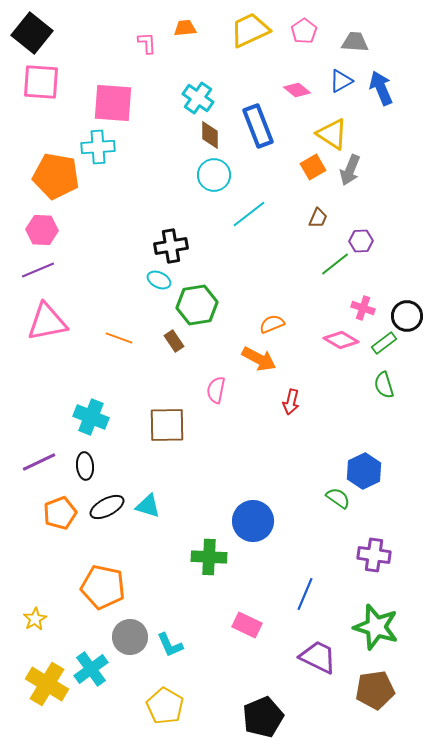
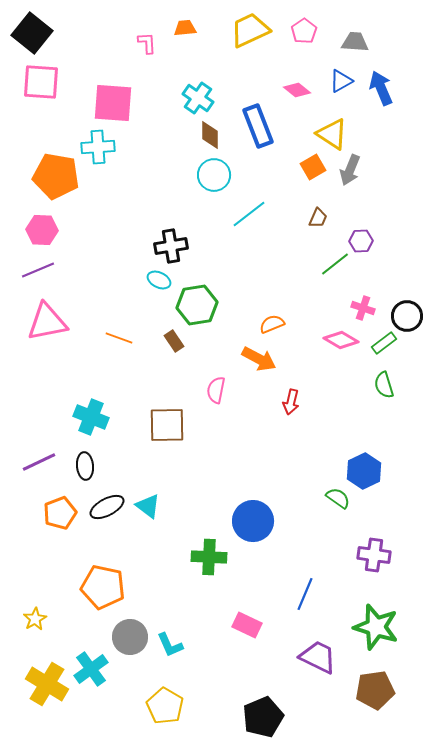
cyan triangle at (148, 506): rotated 20 degrees clockwise
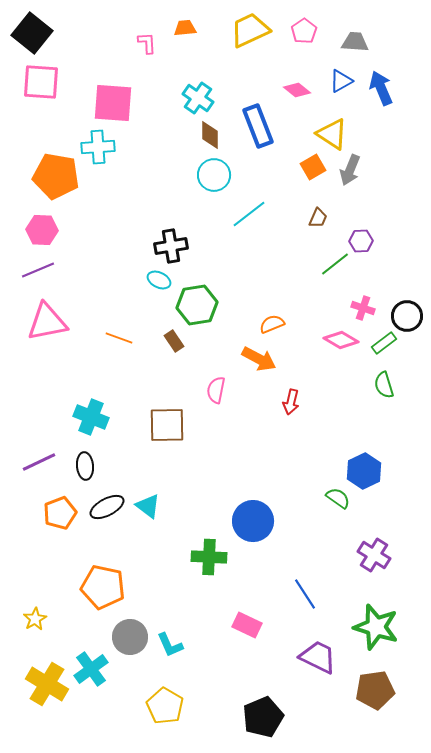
purple cross at (374, 555): rotated 24 degrees clockwise
blue line at (305, 594): rotated 56 degrees counterclockwise
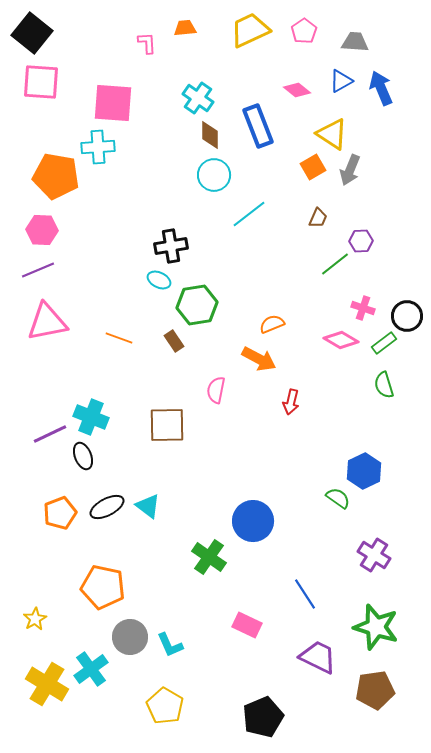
purple line at (39, 462): moved 11 px right, 28 px up
black ellipse at (85, 466): moved 2 px left, 10 px up; rotated 16 degrees counterclockwise
green cross at (209, 557): rotated 32 degrees clockwise
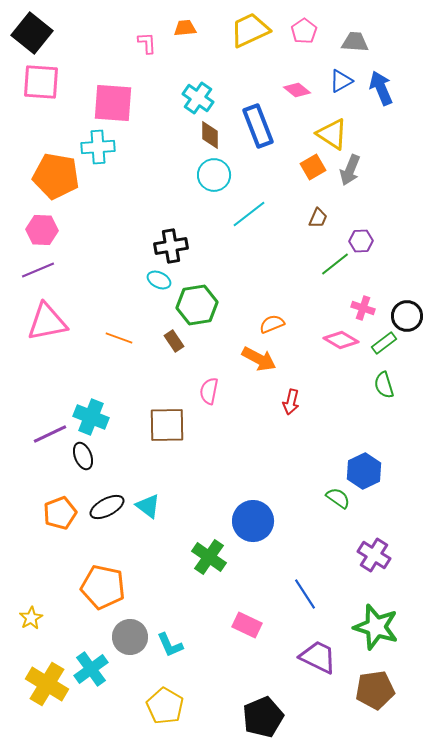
pink semicircle at (216, 390): moved 7 px left, 1 px down
yellow star at (35, 619): moved 4 px left, 1 px up
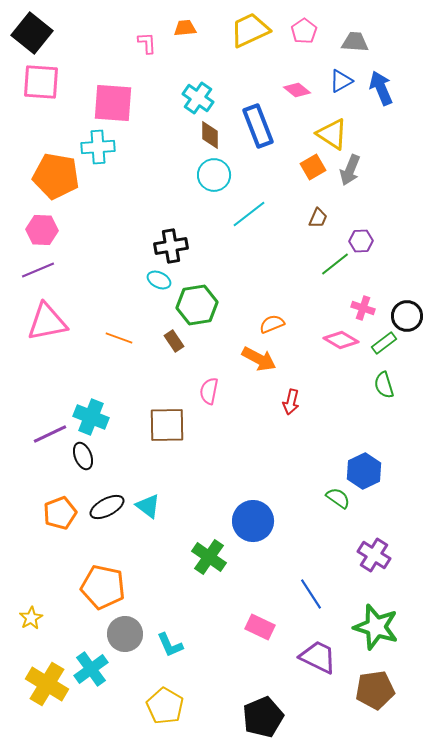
blue line at (305, 594): moved 6 px right
pink rectangle at (247, 625): moved 13 px right, 2 px down
gray circle at (130, 637): moved 5 px left, 3 px up
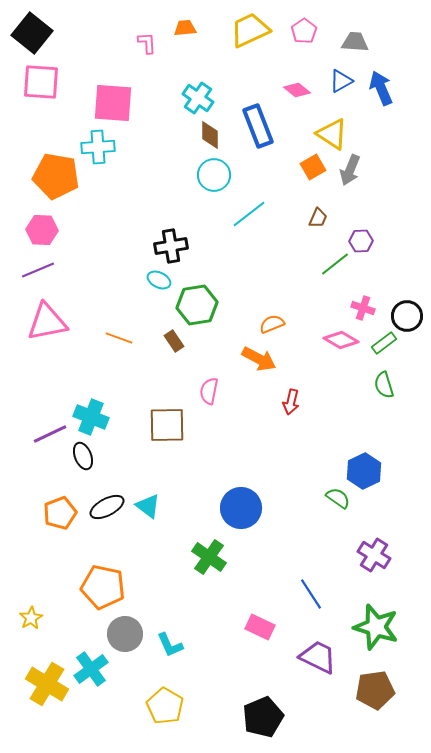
blue circle at (253, 521): moved 12 px left, 13 px up
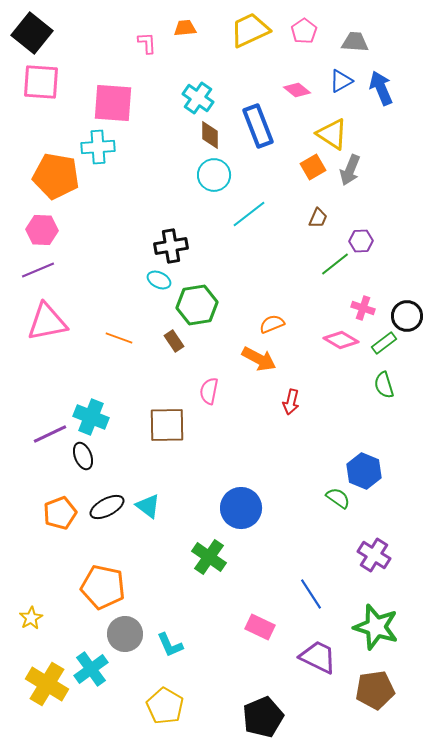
blue hexagon at (364, 471): rotated 12 degrees counterclockwise
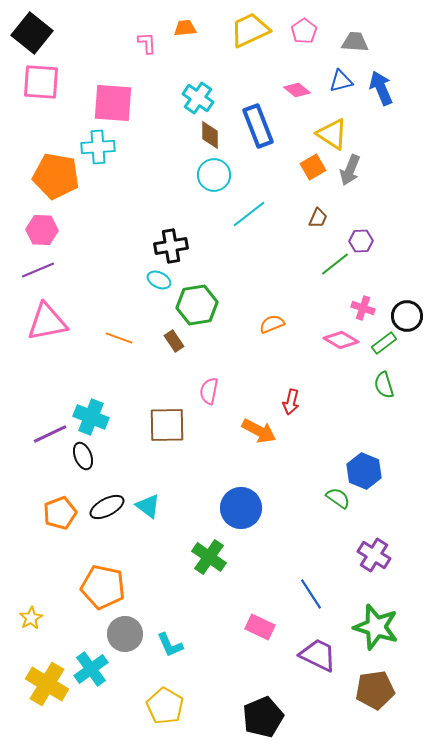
blue triangle at (341, 81): rotated 15 degrees clockwise
orange arrow at (259, 359): moved 72 px down
purple trapezoid at (318, 657): moved 2 px up
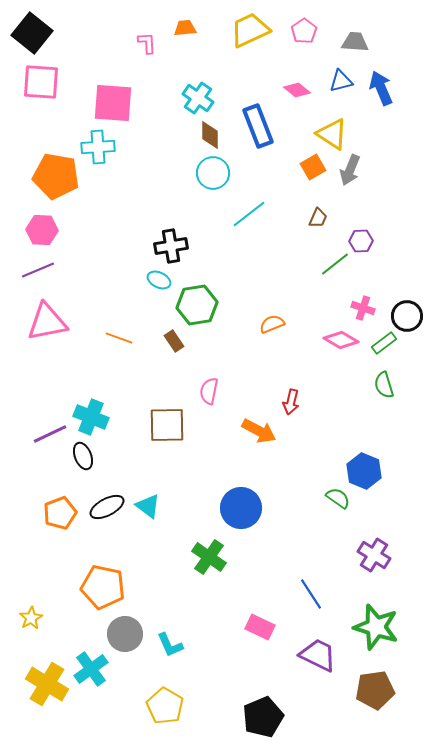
cyan circle at (214, 175): moved 1 px left, 2 px up
